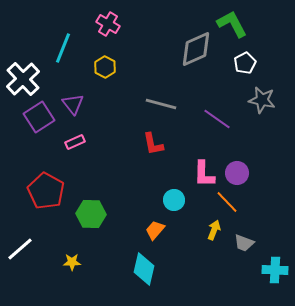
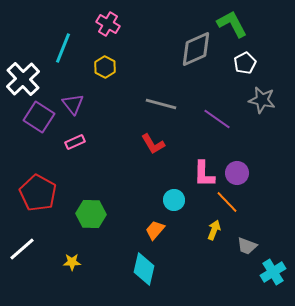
purple square: rotated 24 degrees counterclockwise
red L-shape: rotated 20 degrees counterclockwise
red pentagon: moved 8 px left, 2 px down
gray trapezoid: moved 3 px right, 3 px down
white line: moved 2 px right
cyan cross: moved 2 px left, 2 px down; rotated 35 degrees counterclockwise
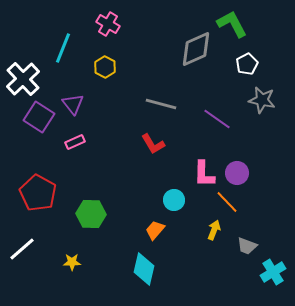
white pentagon: moved 2 px right, 1 px down
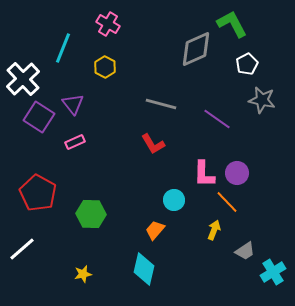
gray trapezoid: moved 2 px left, 5 px down; rotated 55 degrees counterclockwise
yellow star: moved 11 px right, 12 px down; rotated 12 degrees counterclockwise
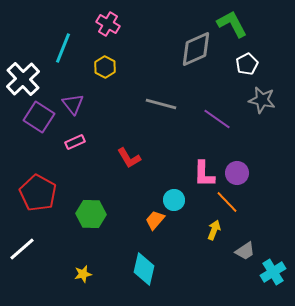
red L-shape: moved 24 px left, 14 px down
orange trapezoid: moved 10 px up
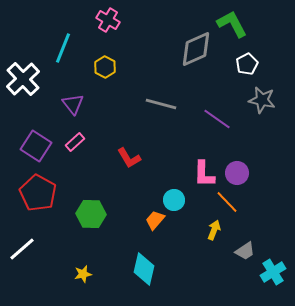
pink cross: moved 4 px up
purple square: moved 3 px left, 29 px down
pink rectangle: rotated 18 degrees counterclockwise
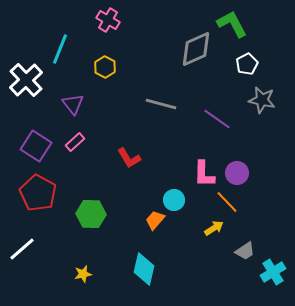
cyan line: moved 3 px left, 1 px down
white cross: moved 3 px right, 1 px down
yellow arrow: moved 2 px up; rotated 36 degrees clockwise
